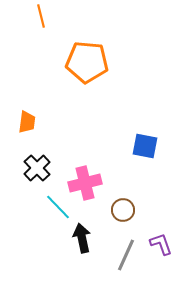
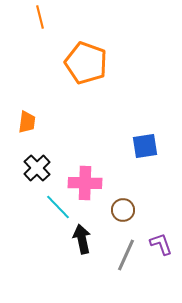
orange line: moved 1 px left, 1 px down
orange pentagon: moved 1 px left, 1 px down; rotated 15 degrees clockwise
blue square: rotated 20 degrees counterclockwise
pink cross: rotated 16 degrees clockwise
black arrow: moved 1 px down
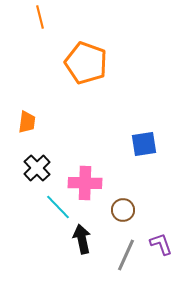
blue square: moved 1 px left, 2 px up
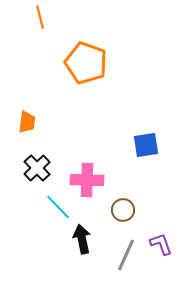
blue square: moved 2 px right, 1 px down
pink cross: moved 2 px right, 3 px up
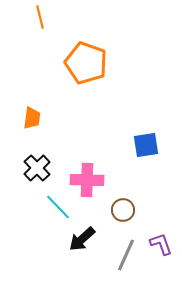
orange trapezoid: moved 5 px right, 4 px up
black arrow: rotated 120 degrees counterclockwise
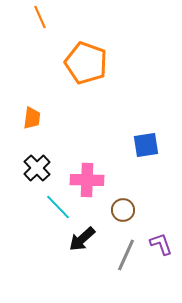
orange line: rotated 10 degrees counterclockwise
